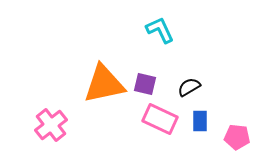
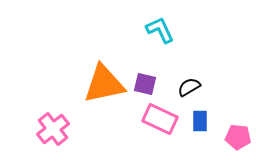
pink cross: moved 2 px right, 4 px down
pink pentagon: moved 1 px right
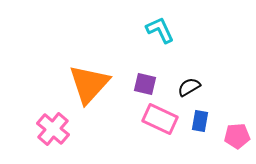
orange triangle: moved 15 px left; rotated 36 degrees counterclockwise
blue rectangle: rotated 10 degrees clockwise
pink cross: rotated 12 degrees counterclockwise
pink pentagon: moved 1 px left, 1 px up; rotated 10 degrees counterclockwise
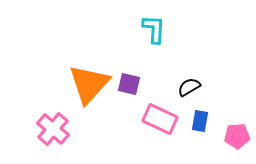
cyan L-shape: moved 6 px left, 1 px up; rotated 28 degrees clockwise
purple square: moved 16 px left
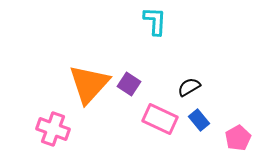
cyan L-shape: moved 1 px right, 8 px up
purple square: rotated 20 degrees clockwise
blue rectangle: moved 1 px left, 1 px up; rotated 50 degrees counterclockwise
pink cross: rotated 20 degrees counterclockwise
pink pentagon: moved 1 px right, 2 px down; rotated 25 degrees counterclockwise
